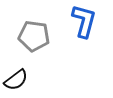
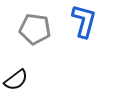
gray pentagon: moved 1 px right, 7 px up
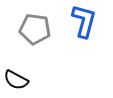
black semicircle: rotated 65 degrees clockwise
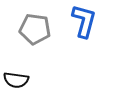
black semicircle: rotated 20 degrees counterclockwise
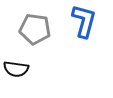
black semicircle: moved 11 px up
